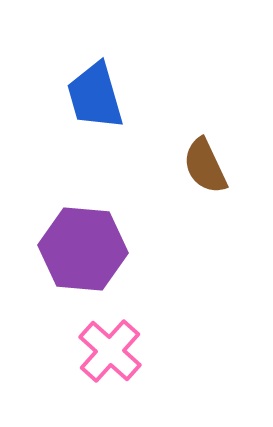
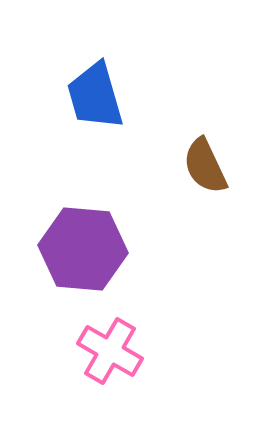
pink cross: rotated 12 degrees counterclockwise
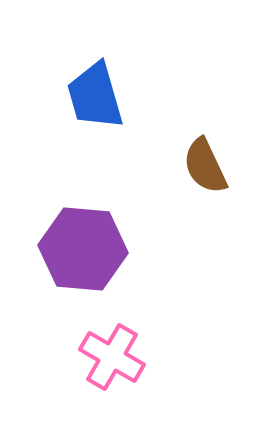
pink cross: moved 2 px right, 6 px down
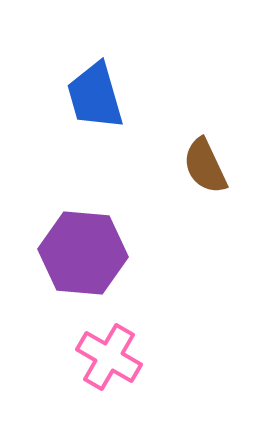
purple hexagon: moved 4 px down
pink cross: moved 3 px left
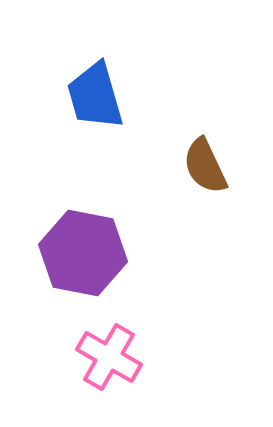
purple hexagon: rotated 6 degrees clockwise
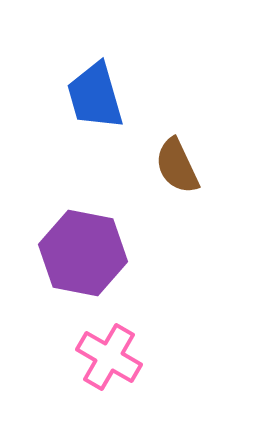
brown semicircle: moved 28 px left
